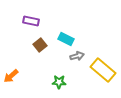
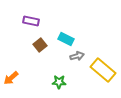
orange arrow: moved 2 px down
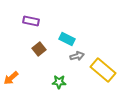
cyan rectangle: moved 1 px right
brown square: moved 1 px left, 4 px down
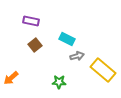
brown square: moved 4 px left, 4 px up
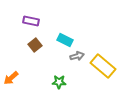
cyan rectangle: moved 2 px left, 1 px down
yellow rectangle: moved 4 px up
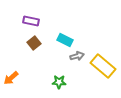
brown square: moved 1 px left, 2 px up
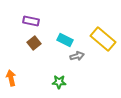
yellow rectangle: moved 27 px up
orange arrow: rotated 119 degrees clockwise
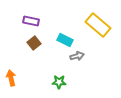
yellow rectangle: moved 5 px left, 14 px up
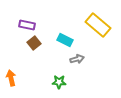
purple rectangle: moved 4 px left, 4 px down
gray arrow: moved 3 px down
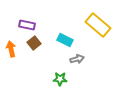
orange arrow: moved 29 px up
green star: moved 1 px right, 3 px up
